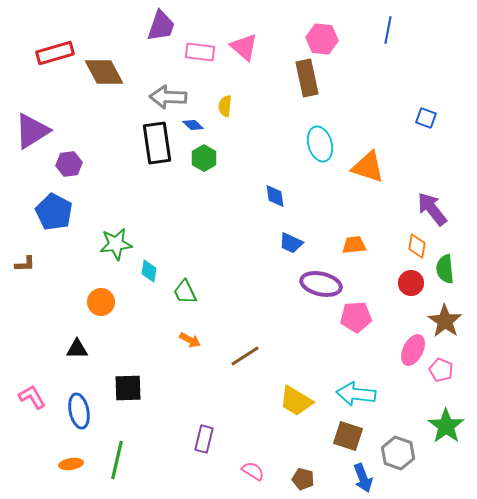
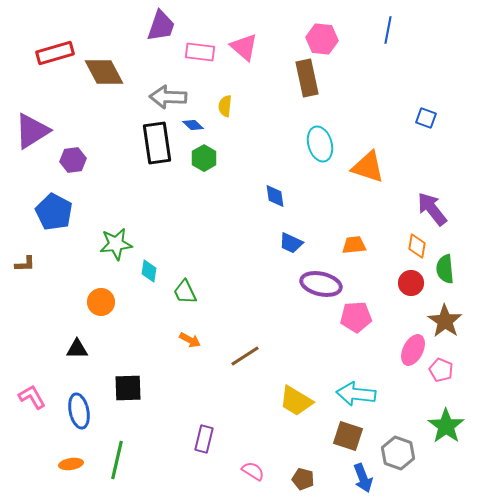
purple hexagon at (69, 164): moved 4 px right, 4 px up
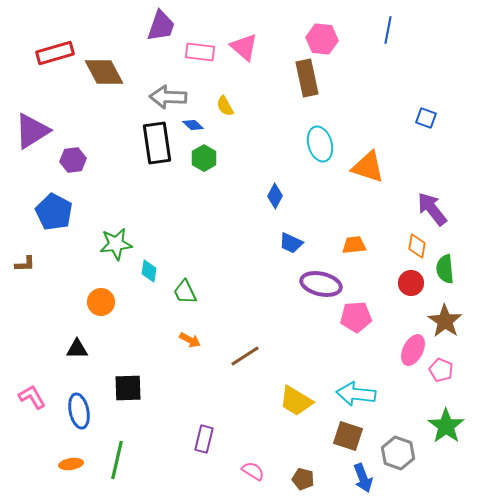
yellow semicircle at (225, 106): rotated 35 degrees counterclockwise
blue diamond at (275, 196): rotated 35 degrees clockwise
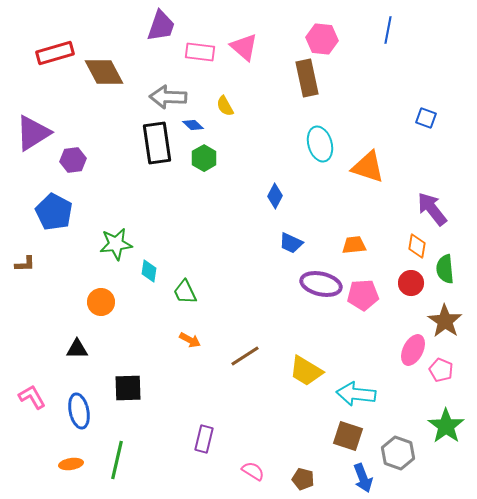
purple triangle at (32, 131): moved 1 px right, 2 px down
pink pentagon at (356, 317): moved 7 px right, 22 px up
yellow trapezoid at (296, 401): moved 10 px right, 30 px up
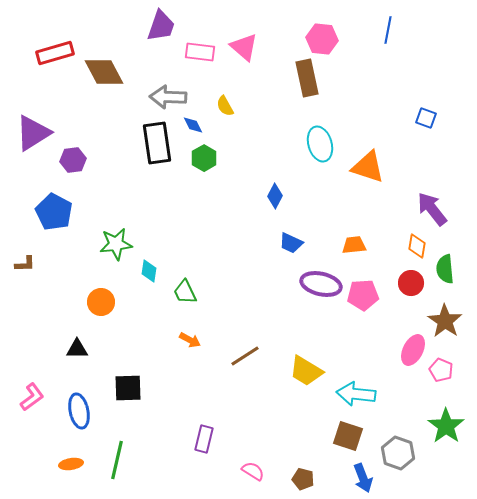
blue diamond at (193, 125): rotated 20 degrees clockwise
pink L-shape at (32, 397): rotated 84 degrees clockwise
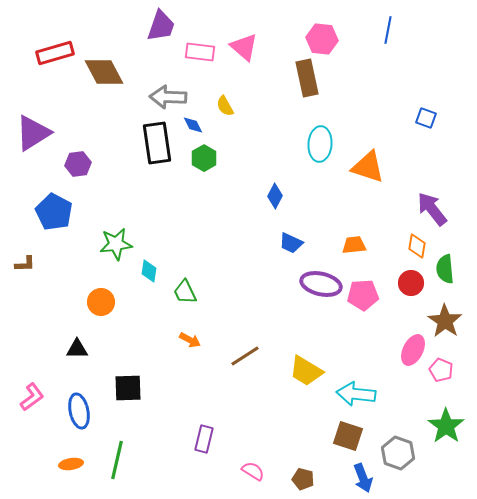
cyan ellipse at (320, 144): rotated 20 degrees clockwise
purple hexagon at (73, 160): moved 5 px right, 4 px down
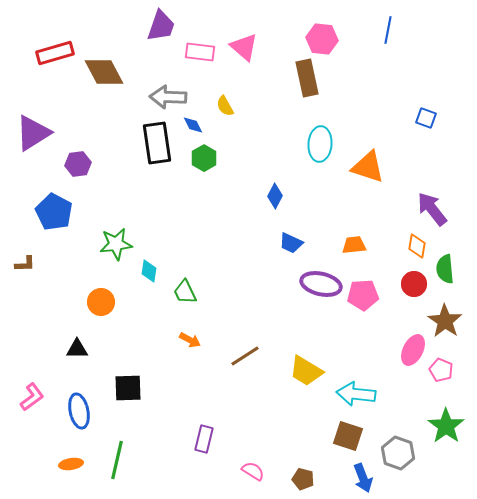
red circle at (411, 283): moved 3 px right, 1 px down
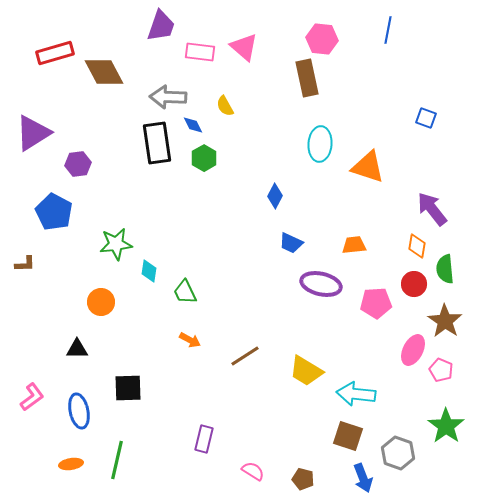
pink pentagon at (363, 295): moved 13 px right, 8 px down
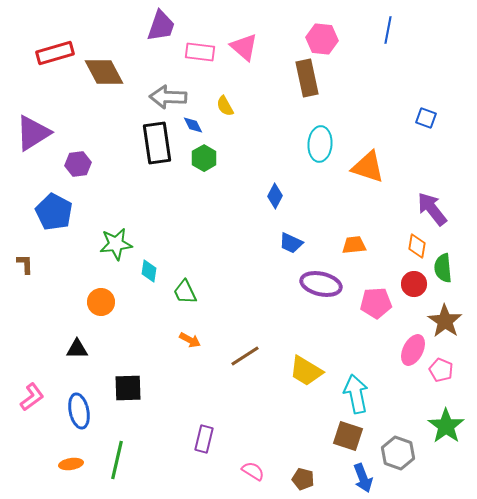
brown L-shape at (25, 264): rotated 90 degrees counterclockwise
green semicircle at (445, 269): moved 2 px left, 1 px up
cyan arrow at (356, 394): rotated 72 degrees clockwise
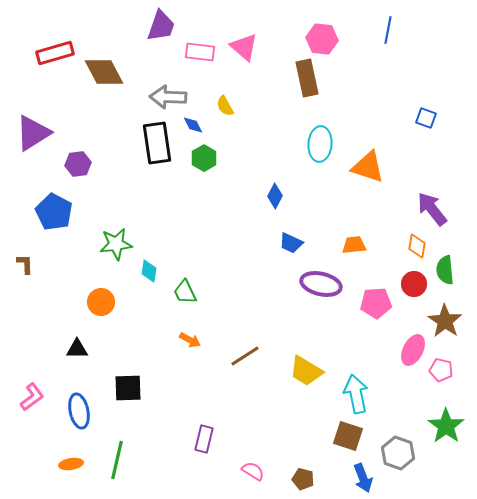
green semicircle at (443, 268): moved 2 px right, 2 px down
pink pentagon at (441, 370): rotated 10 degrees counterclockwise
